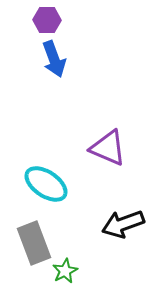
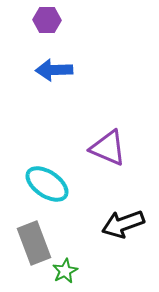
blue arrow: moved 11 px down; rotated 108 degrees clockwise
cyan ellipse: moved 1 px right
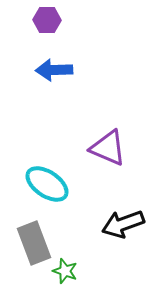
green star: rotated 25 degrees counterclockwise
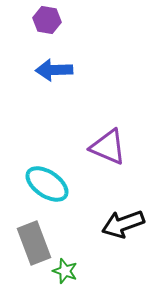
purple hexagon: rotated 8 degrees clockwise
purple triangle: moved 1 px up
